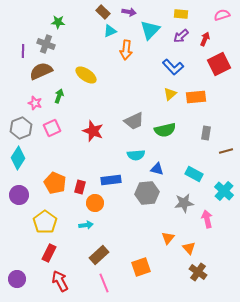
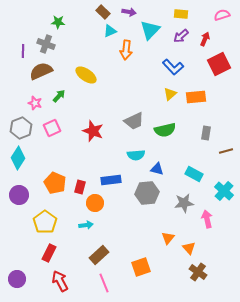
green arrow at (59, 96): rotated 24 degrees clockwise
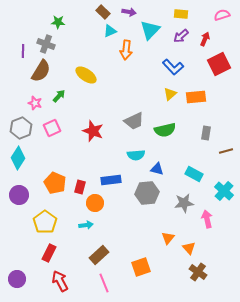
brown semicircle at (41, 71): rotated 145 degrees clockwise
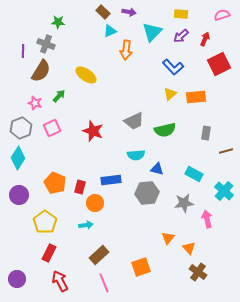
cyan triangle at (150, 30): moved 2 px right, 2 px down
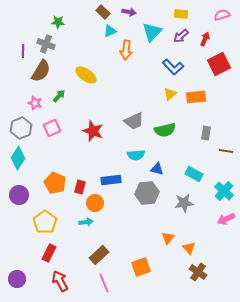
brown line at (226, 151): rotated 24 degrees clockwise
pink arrow at (207, 219): moved 19 px right; rotated 102 degrees counterclockwise
cyan arrow at (86, 225): moved 3 px up
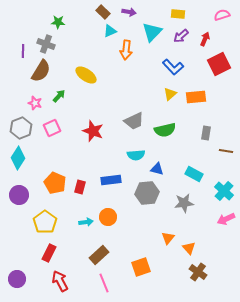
yellow rectangle at (181, 14): moved 3 px left
orange circle at (95, 203): moved 13 px right, 14 px down
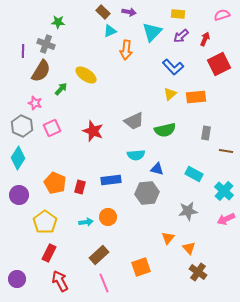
green arrow at (59, 96): moved 2 px right, 7 px up
gray hexagon at (21, 128): moved 1 px right, 2 px up; rotated 15 degrees counterclockwise
gray star at (184, 203): moved 4 px right, 8 px down
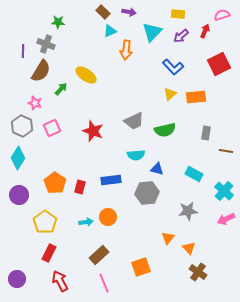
red arrow at (205, 39): moved 8 px up
orange pentagon at (55, 183): rotated 10 degrees clockwise
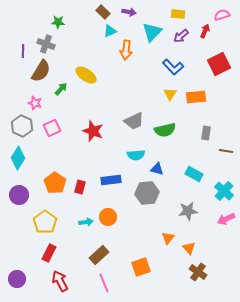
yellow triangle at (170, 94): rotated 16 degrees counterclockwise
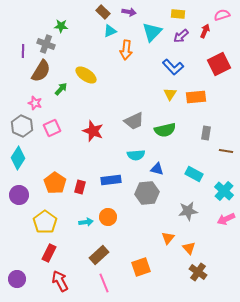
green star at (58, 22): moved 3 px right, 4 px down
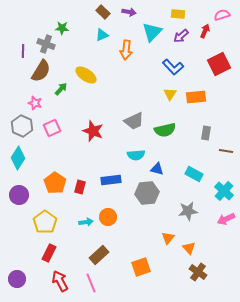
green star at (61, 26): moved 1 px right, 2 px down
cyan triangle at (110, 31): moved 8 px left, 4 px down
pink line at (104, 283): moved 13 px left
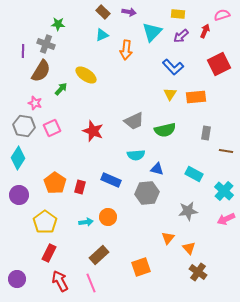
green star at (62, 28): moved 4 px left, 4 px up
gray hexagon at (22, 126): moved 2 px right; rotated 15 degrees counterclockwise
blue rectangle at (111, 180): rotated 30 degrees clockwise
